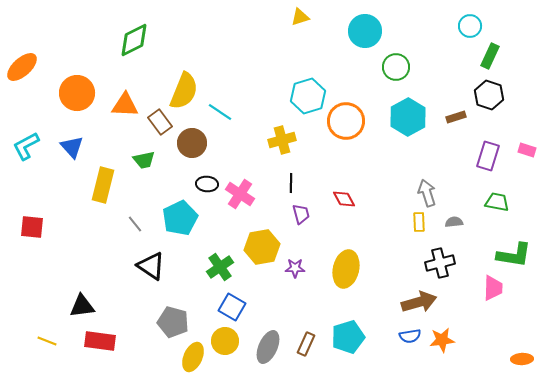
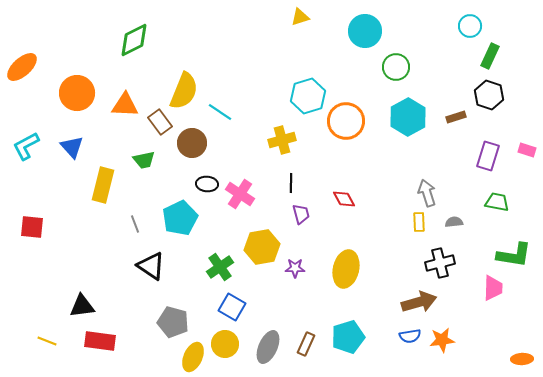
gray line at (135, 224): rotated 18 degrees clockwise
yellow circle at (225, 341): moved 3 px down
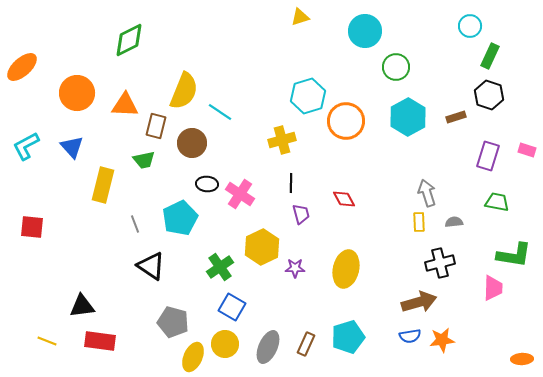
green diamond at (134, 40): moved 5 px left
brown rectangle at (160, 122): moved 4 px left, 4 px down; rotated 50 degrees clockwise
yellow hexagon at (262, 247): rotated 16 degrees counterclockwise
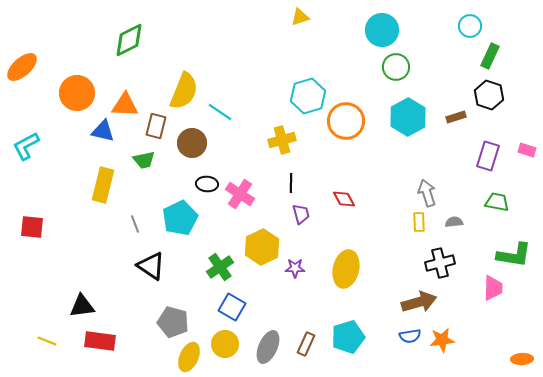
cyan circle at (365, 31): moved 17 px right, 1 px up
blue triangle at (72, 147): moved 31 px right, 16 px up; rotated 35 degrees counterclockwise
yellow ellipse at (193, 357): moved 4 px left
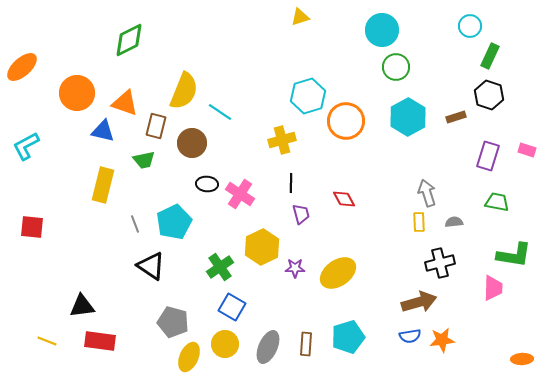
orange triangle at (125, 105): moved 2 px up; rotated 16 degrees clockwise
cyan pentagon at (180, 218): moved 6 px left, 4 px down
yellow ellipse at (346, 269): moved 8 px left, 4 px down; rotated 42 degrees clockwise
brown rectangle at (306, 344): rotated 20 degrees counterclockwise
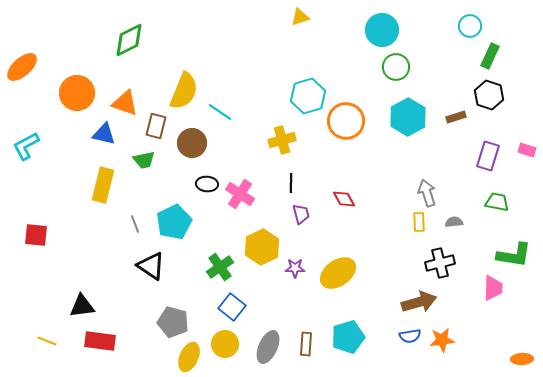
blue triangle at (103, 131): moved 1 px right, 3 px down
red square at (32, 227): moved 4 px right, 8 px down
blue square at (232, 307): rotated 8 degrees clockwise
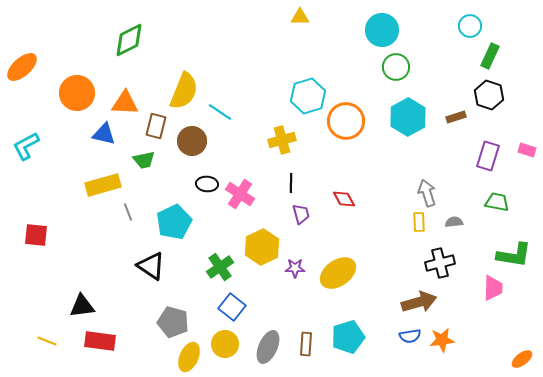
yellow triangle at (300, 17): rotated 18 degrees clockwise
orange triangle at (125, 103): rotated 16 degrees counterclockwise
brown circle at (192, 143): moved 2 px up
yellow rectangle at (103, 185): rotated 60 degrees clockwise
gray line at (135, 224): moved 7 px left, 12 px up
orange ellipse at (522, 359): rotated 35 degrees counterclockwise
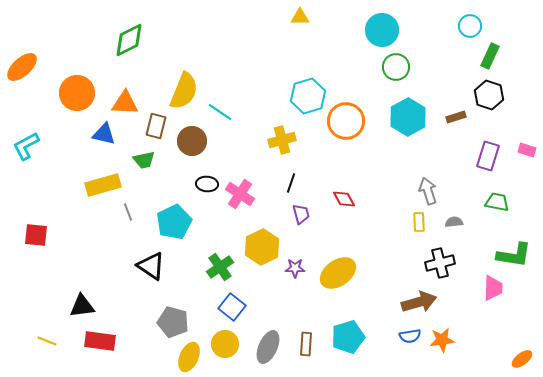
black line at (291, 183): rotated 18 degrees clockwise
gray arrow at (427, 193): moved 1 px right, 2 px up
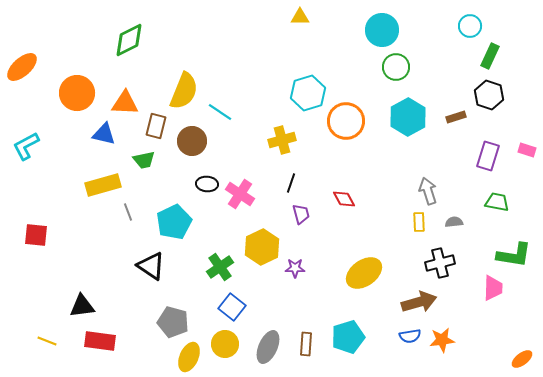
cyan hexagon at (308, 96): moved 3 px up
yellow ellipse at (338, 273): moved 26 px right
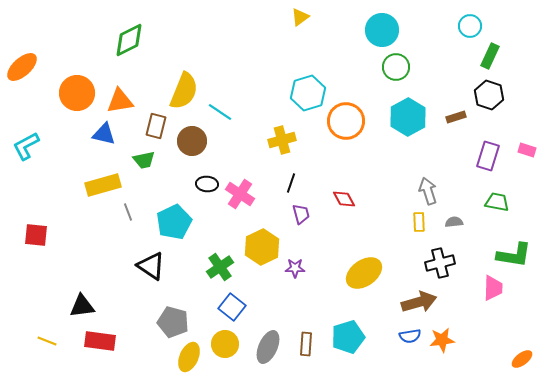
yellow triangle at (300, 17): rotated 36 degrees counterclockwise
orange triangle at (125, 103): moved 5 px left, 2 px up; rotated 12 degrees counterclockwise
